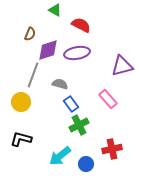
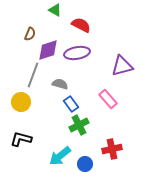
blue circle: moved 1 px left
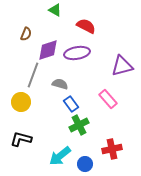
red semicircle: moved 5 px right, 1 px down
brown semicircle: moved 4 px left
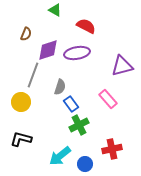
gray semicircle: moved 3 px down; rotated 91 degrees clockwise
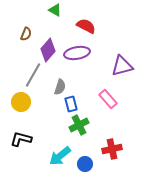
purple diamond: rotated 30 degrees counterclockwise
gray line: rotated 10 degrees clockwise
blue rectangle: rotated 21 degrees clockwise
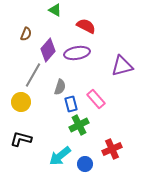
pink rectangle: moved 12 px left
red cross: rotated 12 degrees counterclockwise
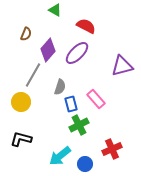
purple ellipse: rotated 35 degrees counterclockwise
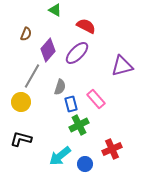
gray line: moved 1 px left, 1 px down
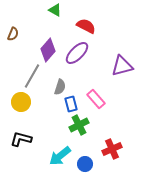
brown semicircle: moved 13 px left
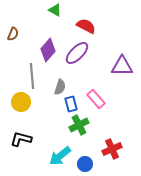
purple triangle: rotated 15 degrees clockwise
gray line: rotated 35 degrees counterclockwise
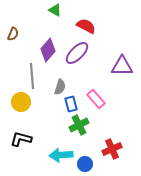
cyan arrow: moved 1 px right, 1 px up; rotated 35 degrees clockwise
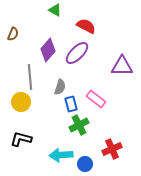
gray line: moved 2 px left, 1 px down
pink rectangle: rotated 12 degrees counterclockwise
